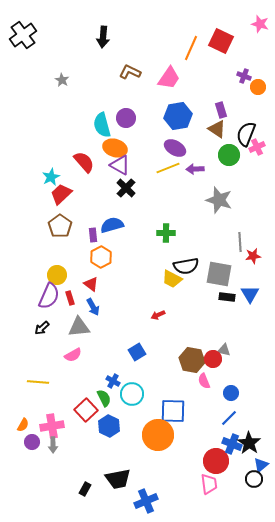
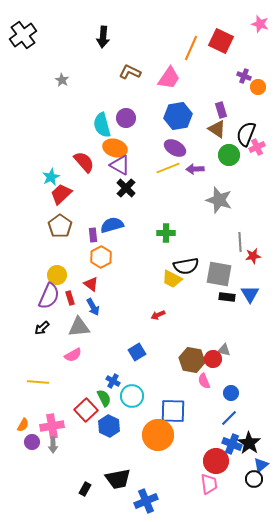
cyan circle at (132, 394): moved 2 px down
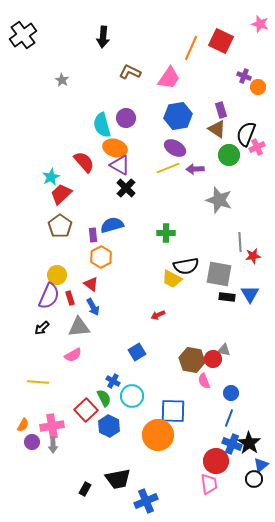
blue line at (229, 418): rotated 24 degrees counterclockwise
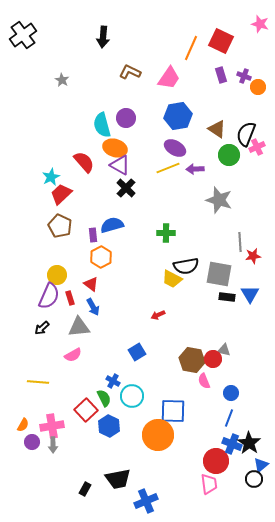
purple rectangle at (221, 110): moved 35 px up
brown pentagon at (60, 226): rotated 10 degrees counterclockwise
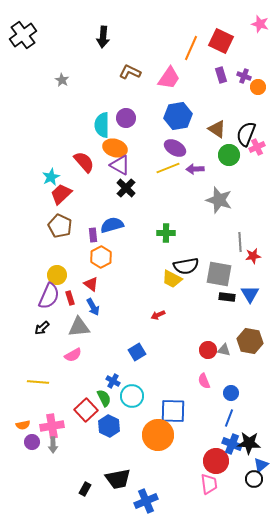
cyan semicircle at (102, 125): rotated 15 degrees clockwise
red circle at (213, 359): moved 5 px left, 9 px up
brown hexagon at (192, 360): moved 58 px right, 19 px up
orange semicircle at (23, 425): rotated 48 degrees clockwise
black star at (249, 443): rotated 30 degrees counterclockwise
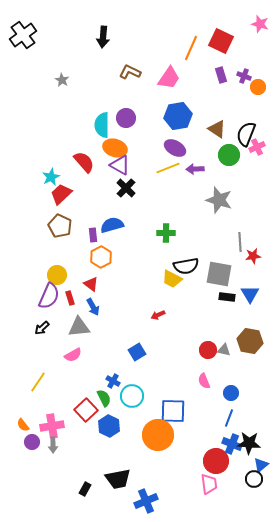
yellow line at (38, 382): rotated 60 degrees counterclockwise
orange semicircle at (23, 425): rotated 64 degrees clockwise
